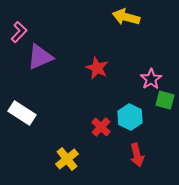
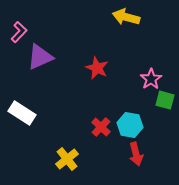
cyan hexagon: moved 8 px down; rotated 15 degrees counterclockwise
red arrow: moved 1 px left, 1 px up
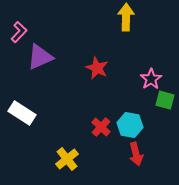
yellow arrow: rotated 76 degrees clockwise
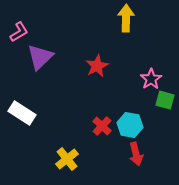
yellow arrow: moved 1 px down
pink L-shape: rotated 15 degrees clockwise
purple triangle: rotated 20 degrees counterclockwise
red star: moved 2 px up; rotated 20 degrees clockwise
red cross: moved 1 px right, 1 px up
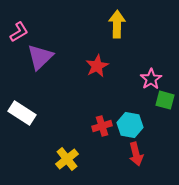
yellow arrow: moved 9 px left, 6 px down
red cross: rotated 30 degrees clockwise
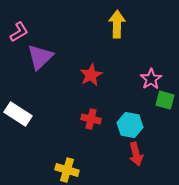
red star: moved 6 px left, 9 px down
white rectangle: moved 4 px left, 1 px down
red cross: moved 11 px left, 7 px up; rotated 30 degrees clockwise
yellow cross: moved 11 px down; rotated 35 degrees counterclockwise
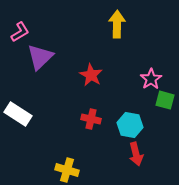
pink L-shape: moved 1 px right
red star: rotated 15 degrees counterclockwise
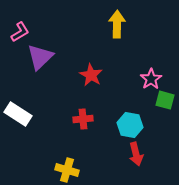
red cross: moved 8 px left; rotated 18 degrees counterclockwise
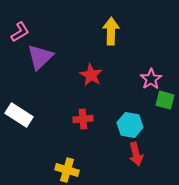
yellow arrow: moved 6 px left, 7 px down
white rectangle: moved 1 px right, 1 px down
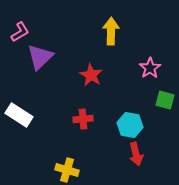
pink star: moved 1 px left, 11 px up
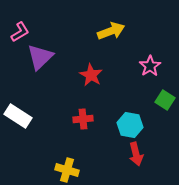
yellow arrow: rotated 68 degrees clockwise
pink star: moved 2 px up
green square: rotated 18 degrees clockwise
white rectangle: moved 1 px left, 1 px down
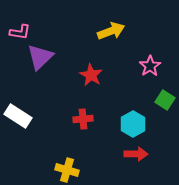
pink L-shape: rotated 40 degrees clockwise
cyan hexagon: moved 3 px right, 1 px up; rotated 20 degrees clockwise
red arrow: rotated 75 degrees counterclockwise
